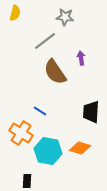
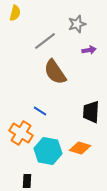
gray star: moved 12 px right, 7 px down; rotated 24 degrees counterclockwise
purple arrow: moved 8 px right, 8 px up; rotated 88 degrees clockwise
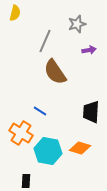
gray line: rotated 30 degrees counterclockwise
black rectangle: moved 1 px left
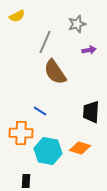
yellow semicircle: moved 2 px right, 3 px down; rotated 49 degrees clockwise
gray line: moved 1 px down
orange cross: rotated 30 degrees counterclockwise
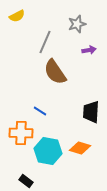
black rectangle: rotated 56 degrees counterclockwise
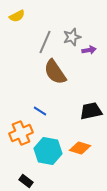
gray star: moved 5 px left, 13 px down
black trapezoid: moved 1 px up; rotated 75 degrees clockwise
orange cross: rotated 25 degrees counterclockwise
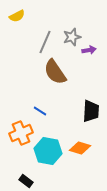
black trapezoid: rotated 105 degrees clockwise
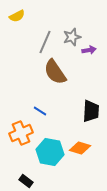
cyan hexagon: moved 2 px right, 1 px down
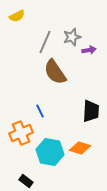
blue line: rotated 32 degrees clockwise
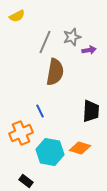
brown semicircle: rotated 136 degrees counterclockwise
